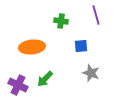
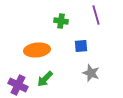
orange ellipse: moved 5 px right, 3 px down
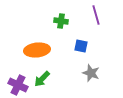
blue square: rotated 16 degrees clockwise
green arrow: moved 3 px left
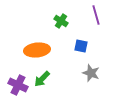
green cross: rotated 24 degrees clockwise
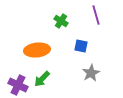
gray star: rotated 24 degrees clockwise
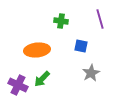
purple line: moved 4 px right, 4 px down
green cross: rotated 24 degrees counterclockwise
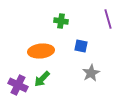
purple line: moved 8 px right
orange ellipse: moved 4 px right, 1 px down
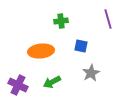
green cross: rotated 16 degrees counterclockwise
green arrow: moved 10 px right, 3 px down; rotated 18 degrees clockwise
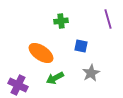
orange ellipse: moved 2 px down; rotated 40 degrees clockwise
green arrow: moved 3 px right, 4 px up
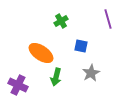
green cross: rotated 24 degrees counterclockwise
green arrow: moved 1 px right, 1 px up; rotated 48 degrees counterclockwise
